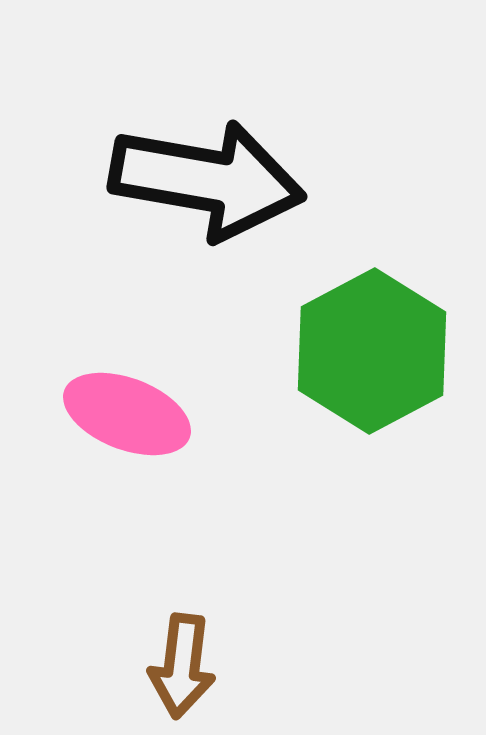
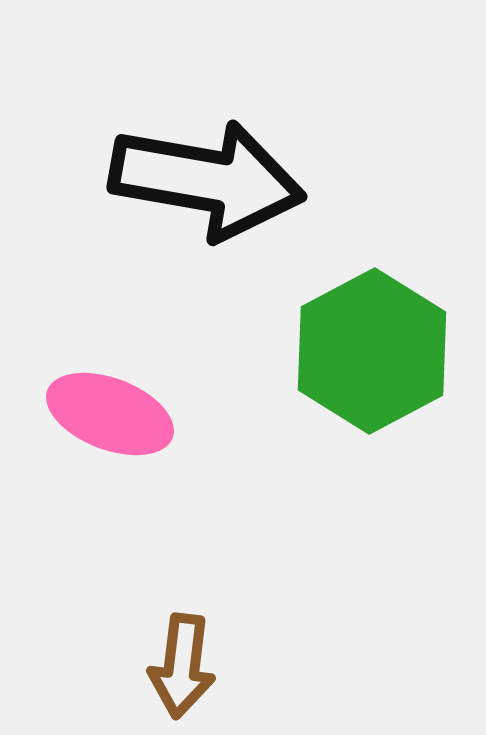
pink ellipse: moved 17 px left
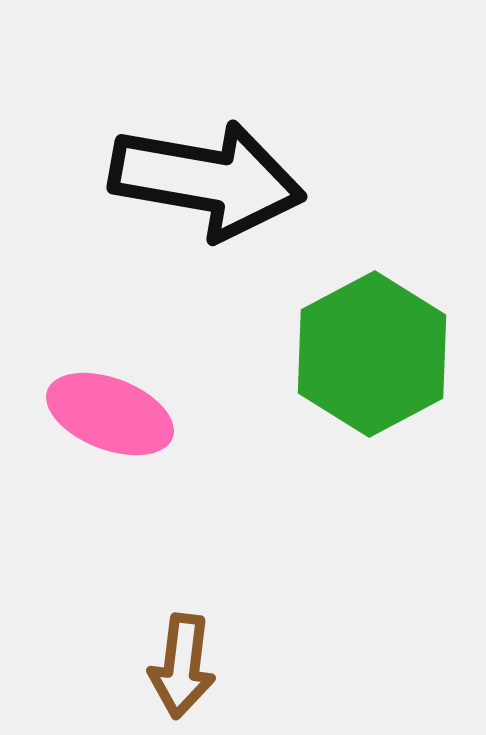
green hexagon: moved 3 px down
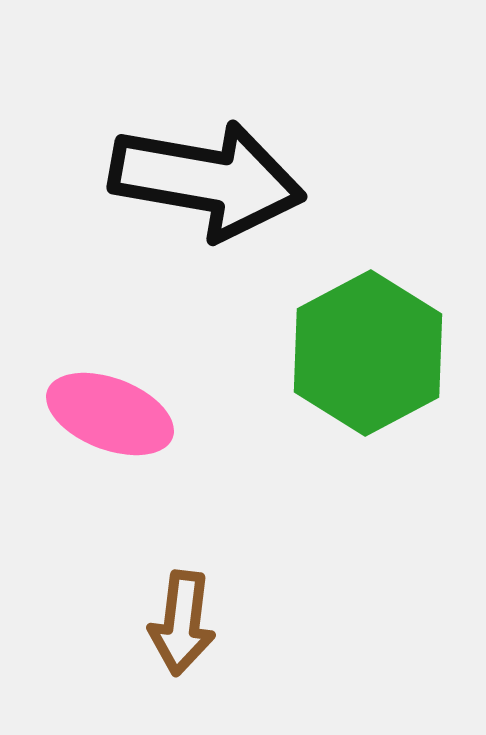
green hexagon: moved 4 px left, 1 px up
brown arrow: moved 43 px up
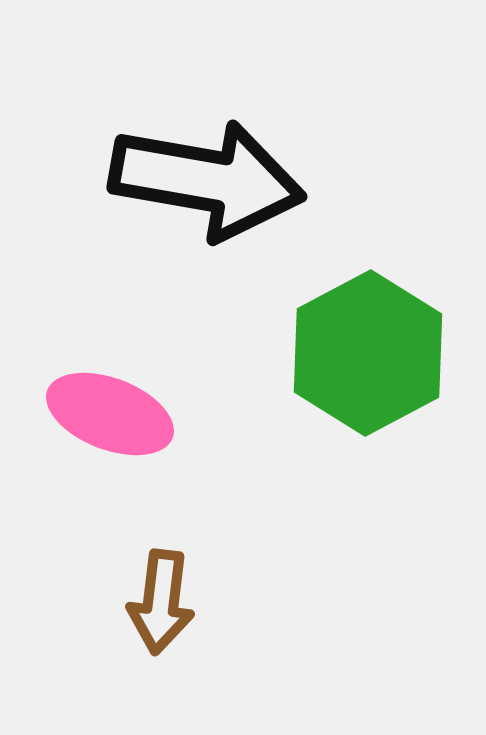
brown arrow: moved 21 px left, 21 px up
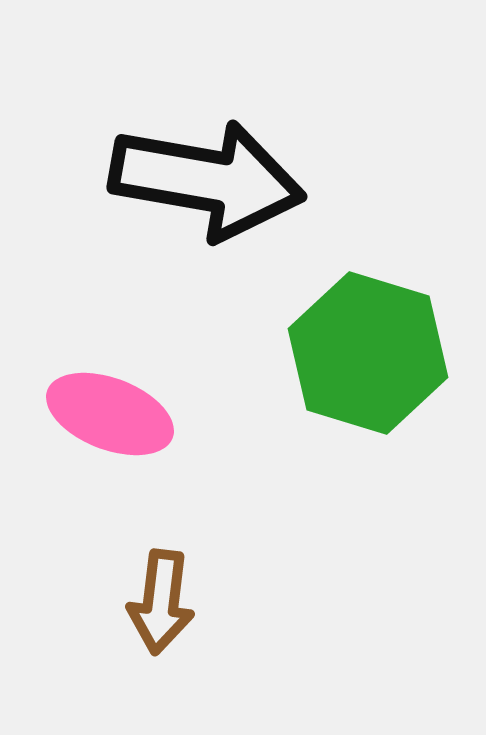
green hexagon: rotated 15 degrees counterclockwise
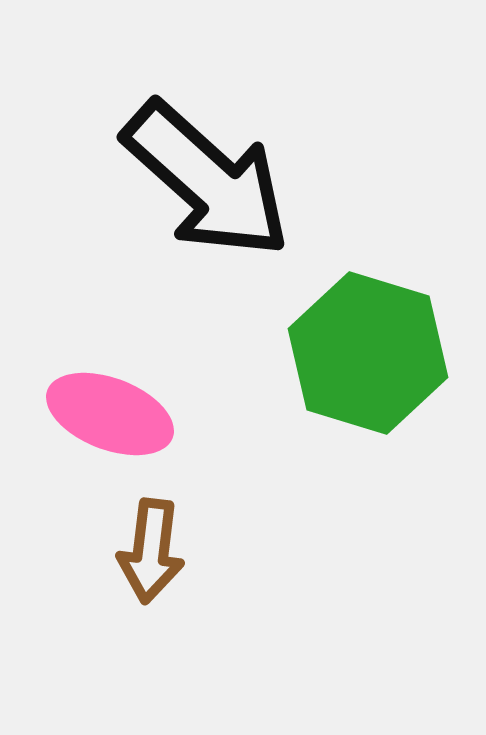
black arrow: rotated 32 degrees clockwise
brown arrow: moved 10 px left, 51 px up
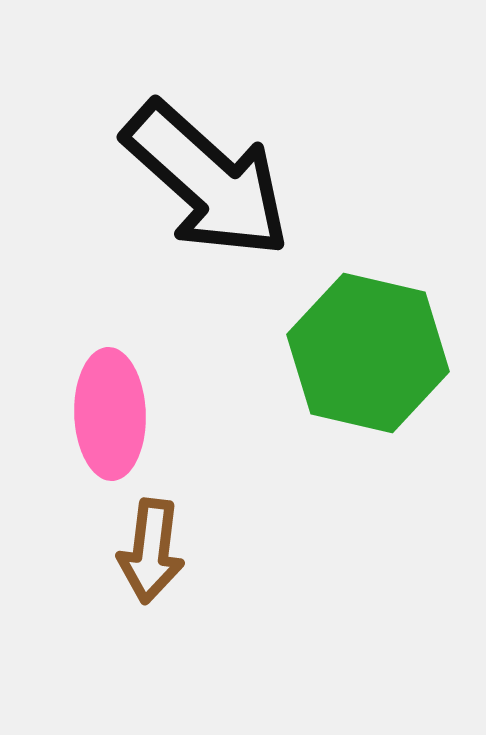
green hexagon: rotated 4 degrees counterclockwise
pink ellipse: rotated 67 degrees clockwise
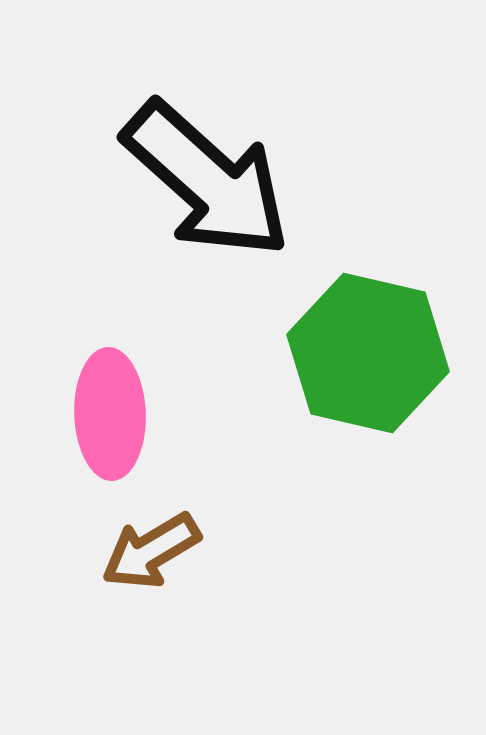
brown arrow: rotated 52 degrees clockwise
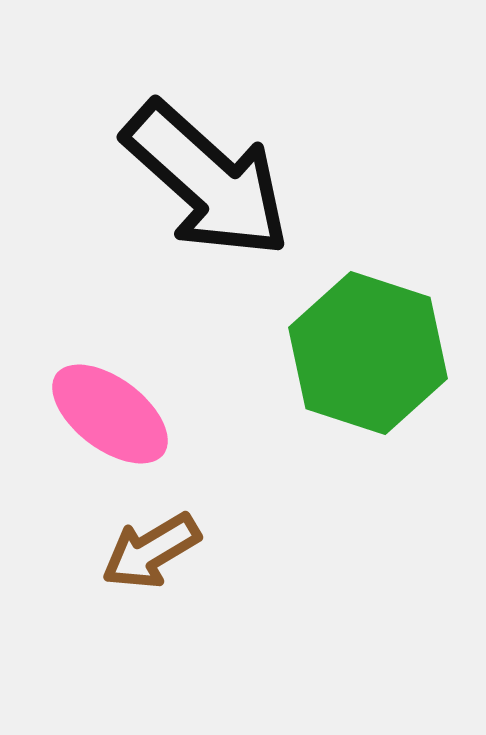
green hexagon: rotated 5 degrees clockwise
pink ellipse: rotated 51 degrees counterclockwise
